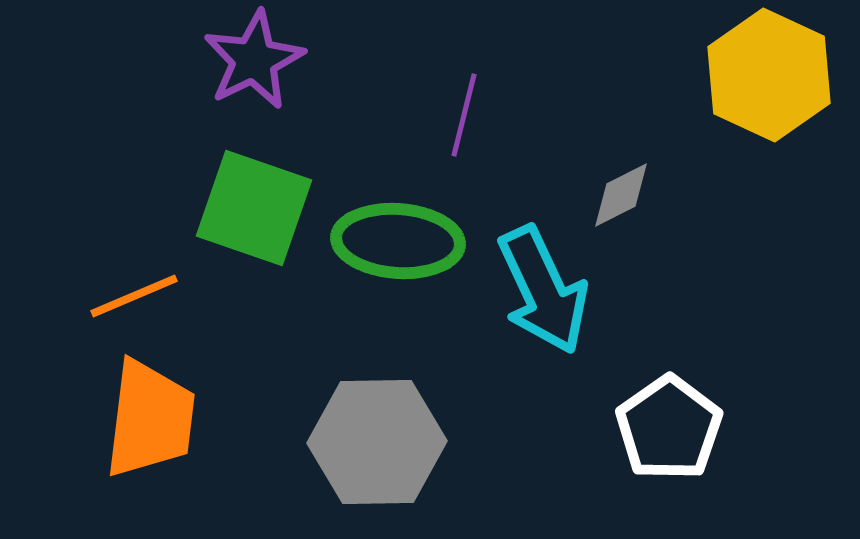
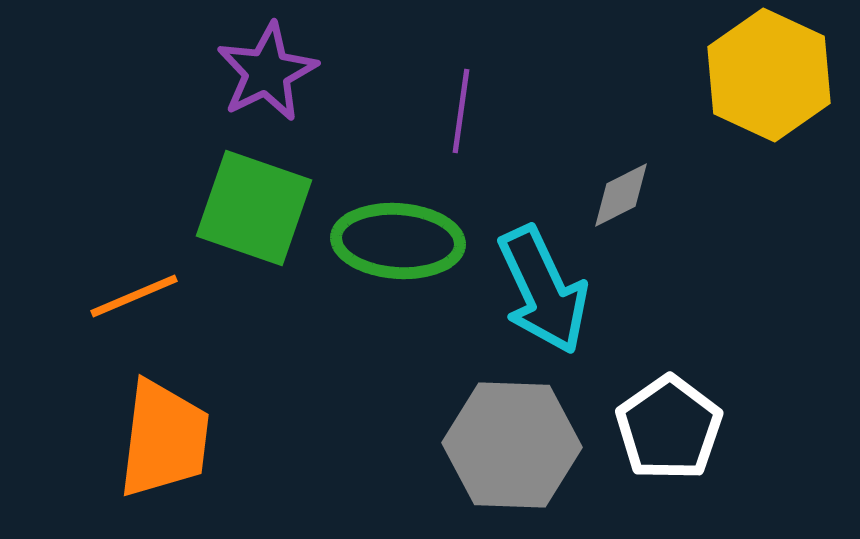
purple star: moved 13 px right, 12 px down
purple line: moved 3 px left, 4 px up; rotated 6 degrees counterclockwise
orange trapezoid: moved 14 px right, 20 px down
gray hexagon: moved 135 px right, 3 px down; rotated 3 degrees clockwise
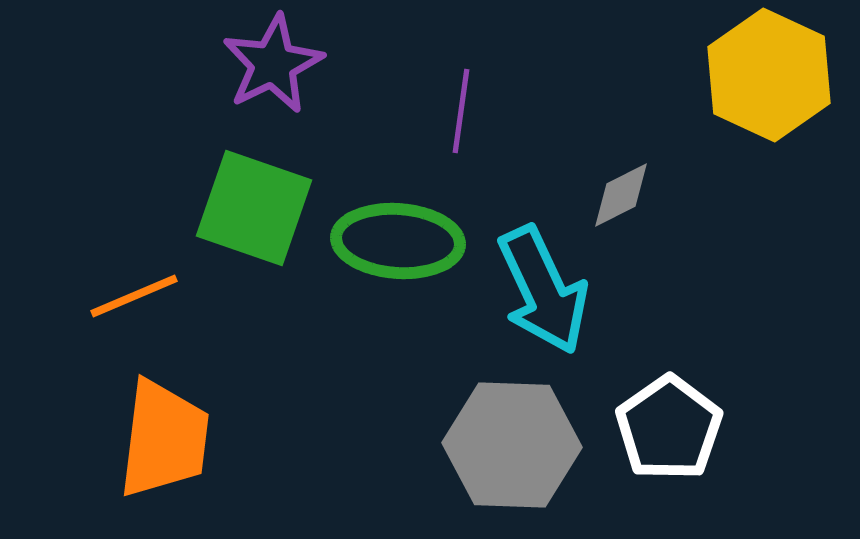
purple star: moved 6 px right, 8 px up
